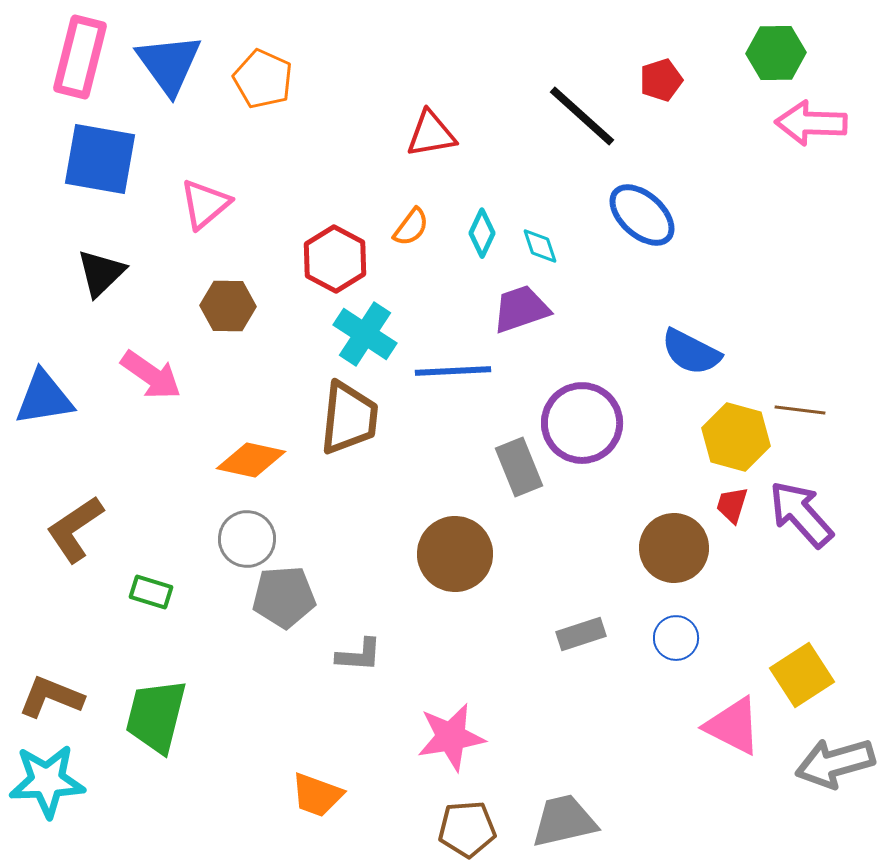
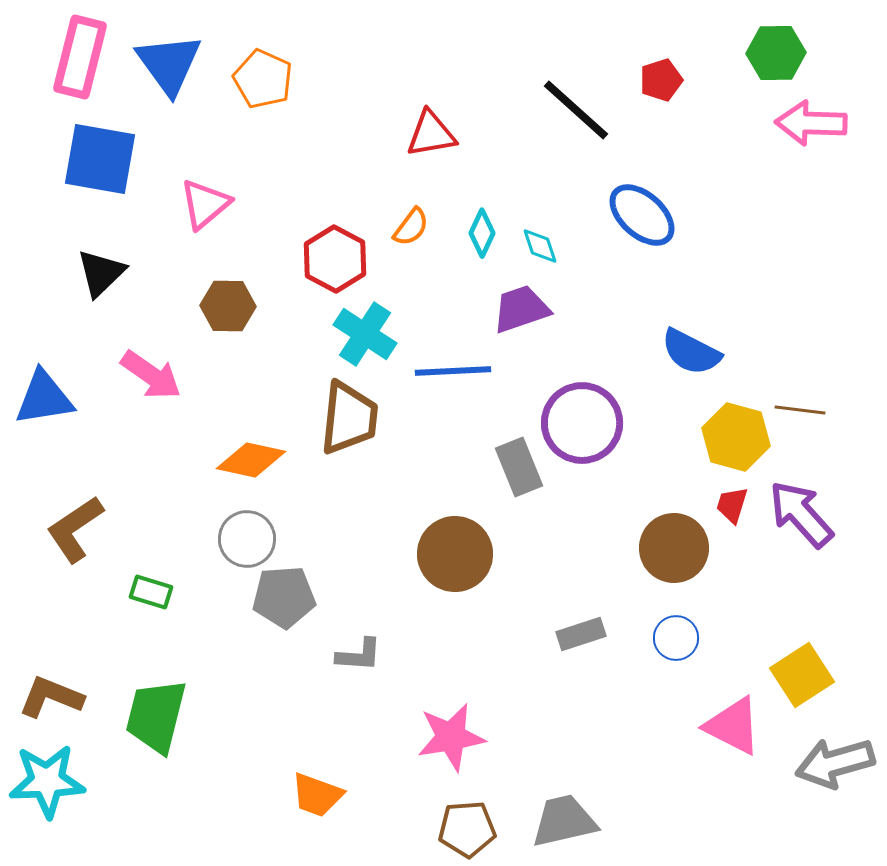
black line at (582, 116): moved 6 px left, 6 px up
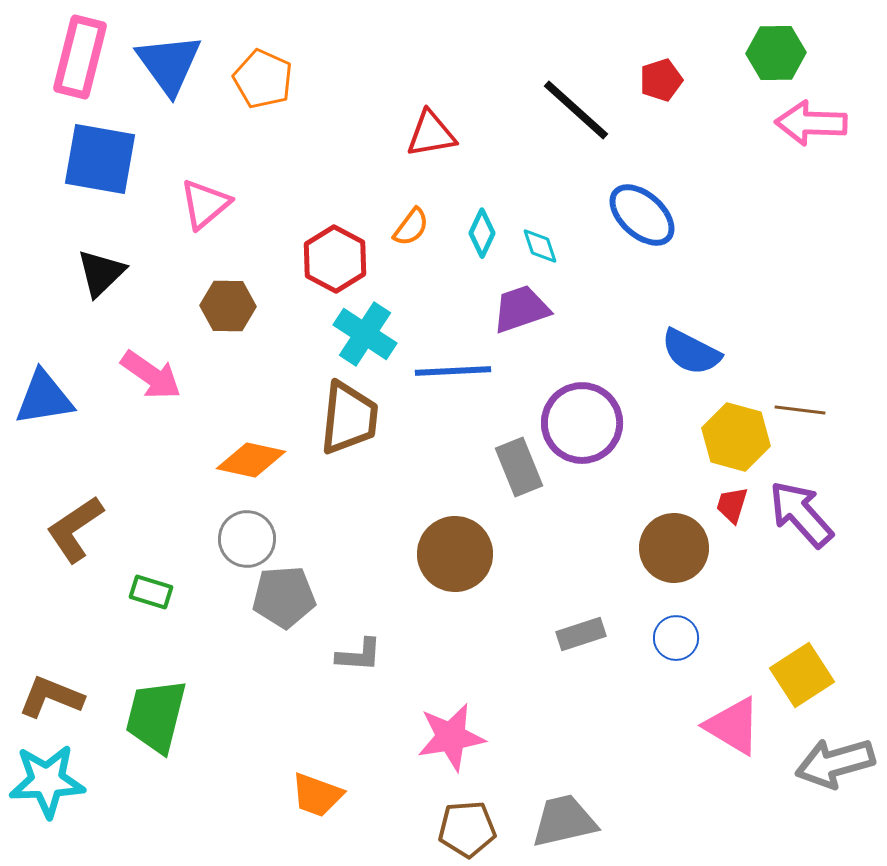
pink triangle at (733, 726): rotated 4 degrees clockwise
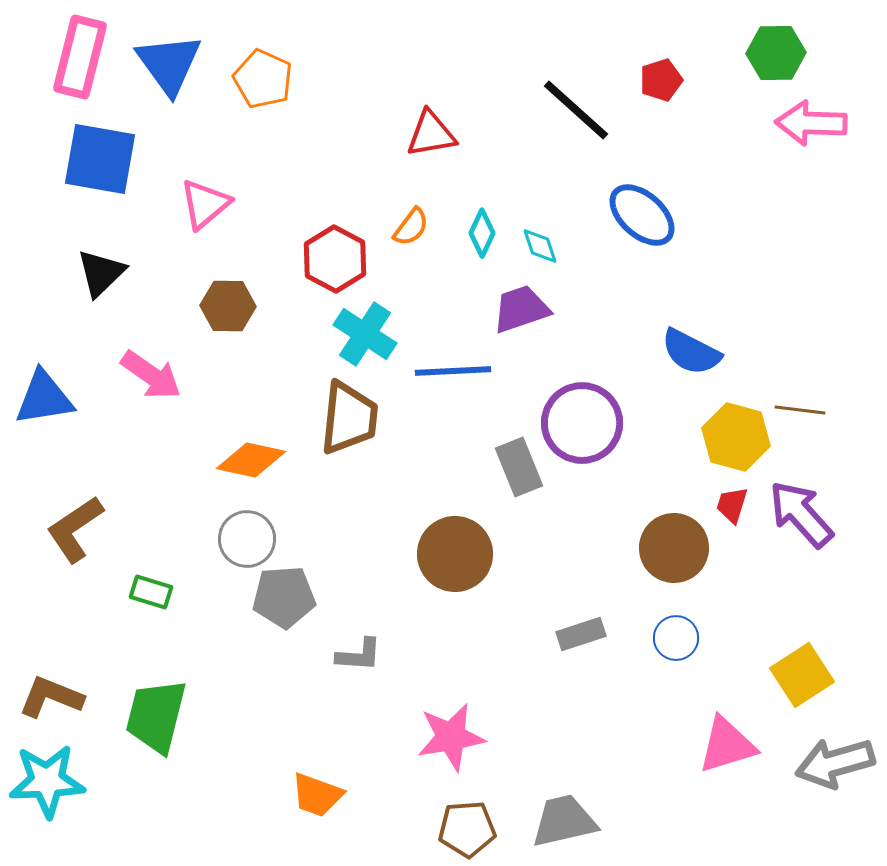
pink triangle at (733, 726): moved 6 px left, 19 px down; rotated 48 degrees counterclockwise
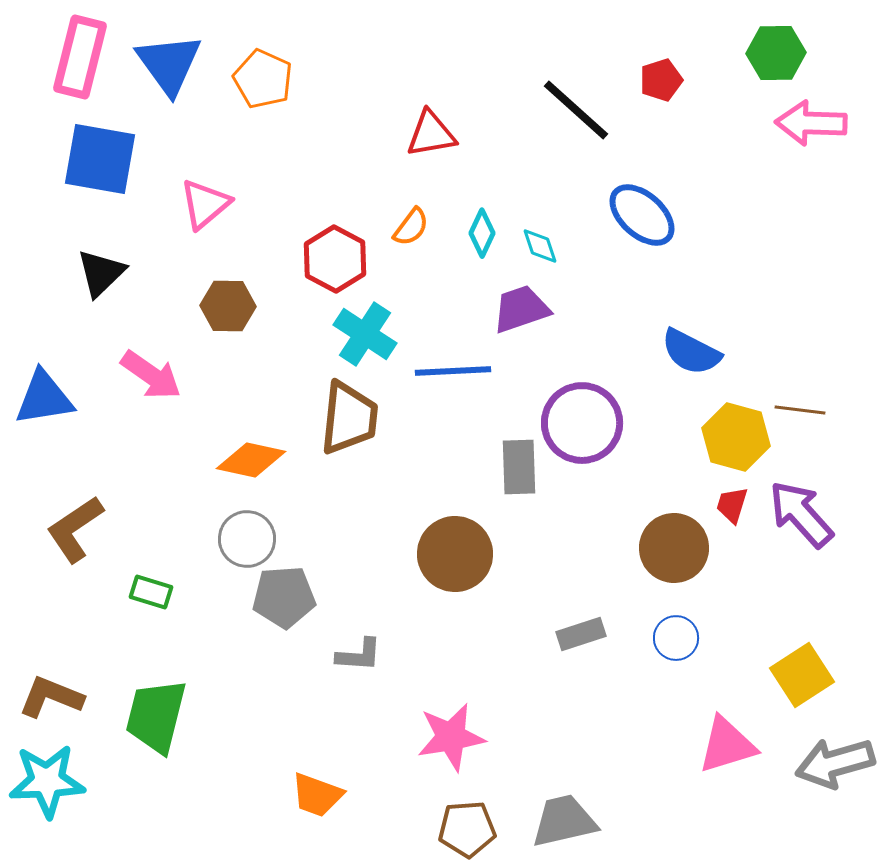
gray rectangle at (519, 467): rotated 20 degrees clockwise
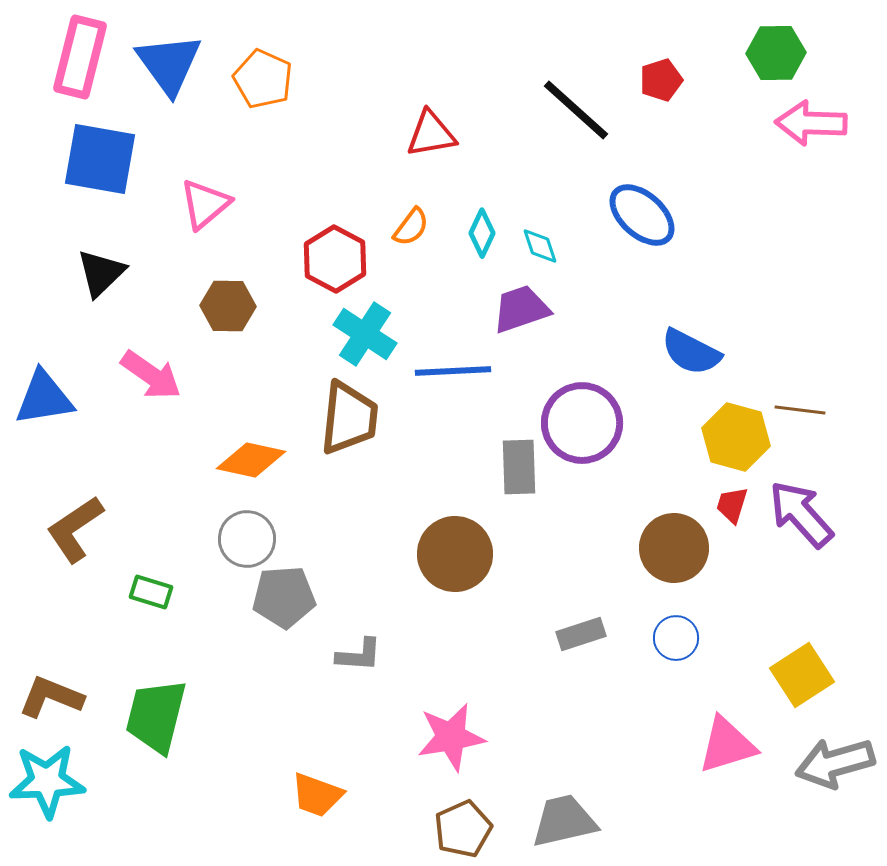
brown pentagon at (467, 829): moved 4 px left; rotated 20 degrees counterclockwise
